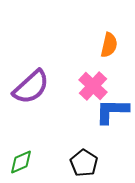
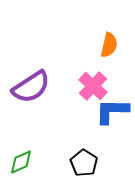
purple semicircle: rotated 9 degrees clockwise
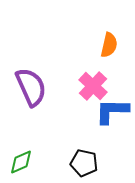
purple semicircle: rotated 81 degrees counterclockwise
black pentagon: rotated 20 degrees counterclockwise
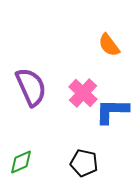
orange semicircle: rotated 130 degrees clockwise
pink cross: moved 10 px left, 7 px down
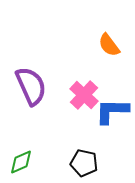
purple semicircle: moved 1 px up
pink cross: moved 1 px right, 2 px down
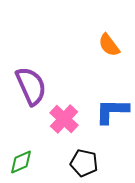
pink cross: moved 20 px left, 24 px down
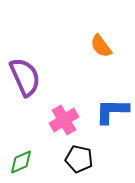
orange semicircle: moved 8 px left, 1 px down
purple semicircle: moved 6 px left, 9 px up
pink cross: moved 1 px down; rotated 16 degrees clockwise
black pentagon: moved 5 px left, 4 px up
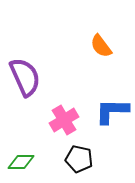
green diamond: rotated 24 degrees clockwise
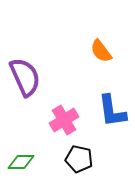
orange semicircle: moved 5 px down
blue L-shape: rotated 99 degrees counterclockwise
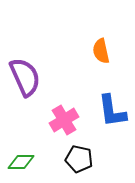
orange semicircle: rotated 25 degrees clockwise
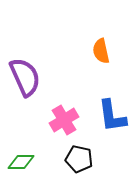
blue L-shape: moved 5 px down
